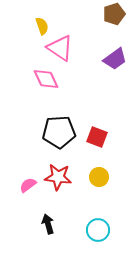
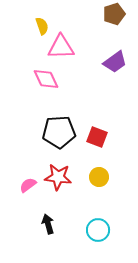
pink triangle: moved 1 px right, 1 px up; rotated 36 degrees counterclockwise
purple trapezoid: moved 3 px down
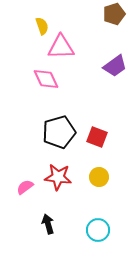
purple trapezoid: moved 4 px down
black pentagon: rotated 12 degrees counterclockwise
pink semicircle: moved 3 px left, 2 px down
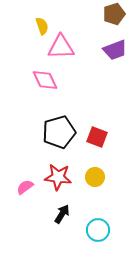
purple trapezoid: moved 16 px up; rotated 15 degrees clockwise
pink diamond: moved 1 px left, 1 px down
yellow circle: moved 4 px left
black arrow: moved 14 px right, 10 px up; rotated 48 degrees clockwise
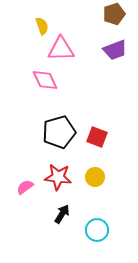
pink triangle: moved 2 px down
cyan circle: moved 1 px left
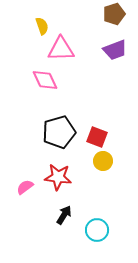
yellow circle: moved 8 px right, 16 px up
black arrow: moved 2 px right, 1 px down
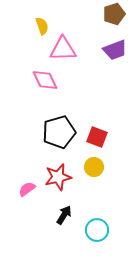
pink triangle: moved 2 px right
yellow circle: moved 9 px left, 6 px down
red star: rotated 20 degrees counterclockwise
pink semicircle: moved 2 px right, 2 px down
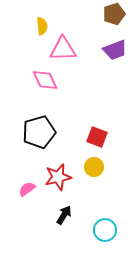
yellow semicircle: rotated 12 degrees clockwise
black pentagon: moved 20 px left
cyan circle: moved 8 px right
